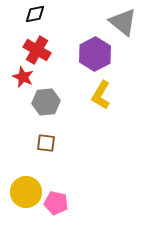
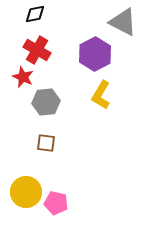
gray triangle: rotated 12 degrees counterclockwise
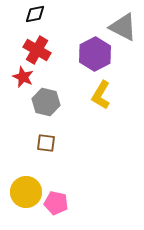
gray triangle: moved 5 px down
gray hexagon: rotated 20 degrees clockwise
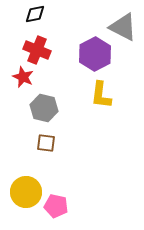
red cross: rotated 8 degrees counterclockwise
yellow L-shape: rotated 24 degrees counterclockwise
gray hexagon: moved 2 px left, 6 px down
pink pentagon: moved 3 px down
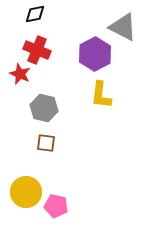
red star: moved 3 px left, 3 px up
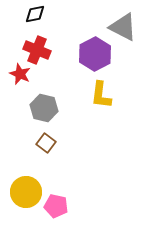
brown square: rotated 30 degrees clockwise
